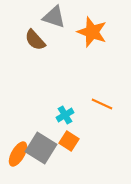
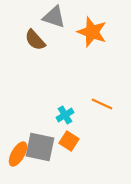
gray square: moved 1 px left, 1 px up; rotated 20 degrees counterclockwise
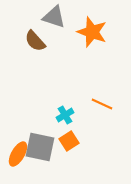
brown semicircle: moved 1 px down
orange square: rotated 24 degrees clockwise
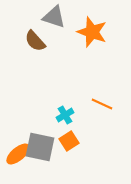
orange ellipse: rotated 20 degrees clockwise
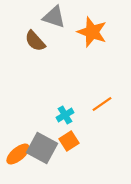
orange line: rotated 60 degrees counterclockwise
gray square: moved 2 px right, 1 px down; rotated 16 degrees clockwise
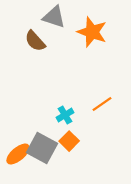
orange square: rotated 12 degrees counterclockwise
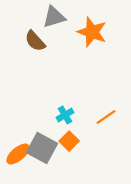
gray triangle: rotated 35 degrees counterclockwise
orange line: moved 4 px right, 13 px down
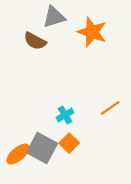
brown semicircle: rotated 20 degrees counterclockwise
orange line: moved 4 px right, 9 px up
orange square: moved 2 px down
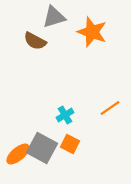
orange square: moved 1 px right, 1 px down; rotated 18 degrees counterclockwise
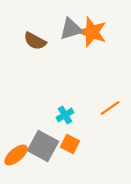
gray triangle: moved 17 px right, 12 px down
gray square: moved 1 px right, 2 px up
orange ellipse: moved 2 px left, 1 px down
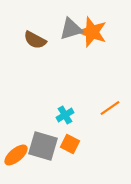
brown semicircle: moved 1 px up
gray square: rotated 12 degrees counterclockwise
